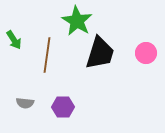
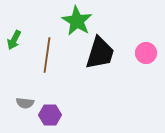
green arrow: rotated 60 degrees clockwise
purple hexagon: moved 13 px left, 8 px down
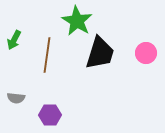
gray semicircle: moved 9 px left, 5 px up
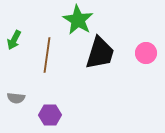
green star: moved 1 px right, 1 px up
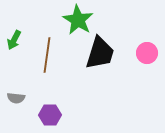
pink circle: moved 1 px right
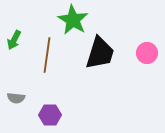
green star: moved 5 px left
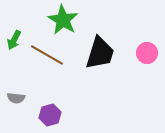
green star: moved 10 px left
brown line: rotated 68 degrees counterclockwise
purple hexagon: rotated 15 degrees counterclockwise
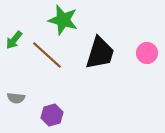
green star: rotated 16 degrees counterclockwise
green arrow: rotated 12 degrees clockwise
brown line: rotated 12 degrees clockwise
purple hexagon: moved 2 px right
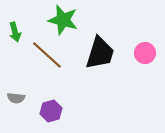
green arrow: moved 1 px right, 8 px up; rotated 54 degrees counterclockwise
pink circle: moved 2 px left
purple hexagon: moved 1 px left, 4 px up
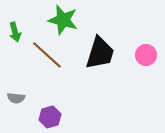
pink circle: moved 1 px right, 2 px down
purple hexagon: moved 1 px left, 6 px down
